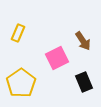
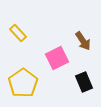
yellow rectangle: rotated 66 degrees counterclockwise
yellow pentagon: moved 2 px right
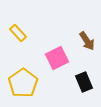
brown arrow: moved 4 px right
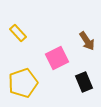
yellow pentagon: rotated 16 degrees clockwise
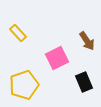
yellow pentagon: moved 1 px right, 2 px down
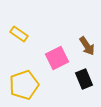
yellow rectangle: moved 1 px right, 1 px down; rotated 12 degrees counterclockwise
brown arrow: moved 5 px down
black rectangle: moved 3 px up
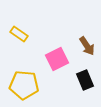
pink square: moved 1 px down
black rectangle: moved 1 px right, 1 px down
yellow pentagon: rotated 24 degrees clockwise
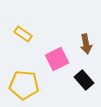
yellow rectangle: moved 4 px right
brown arrow: moved 1 px left, 2 px up; rotated 24 degrees clockwise
black rectangle: moved 1 px left; rotated 18 degrees counterclockwise
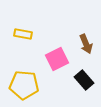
yellow rectangle: rotated 24 degrees counterclockwise
brown arrow: rotated 12 degrees counterclockwise
